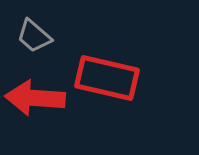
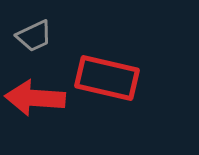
gray trapezoid: rotated 66 degrees counterclockwise
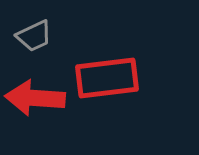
red rectangle: rotated 20 degrees counterclockwise
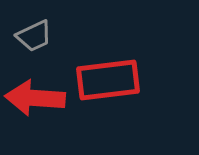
red rectangle: moved 1 px right, 2 px down
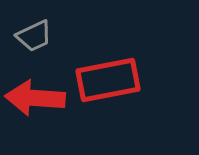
red rectangle: rotated 4 degrees counterclockwise
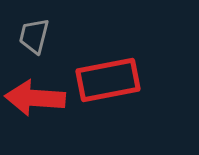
gray trapezoid: rotated 129 degrees clockwise
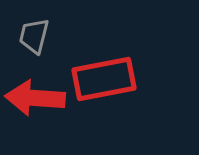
red rectangle: moved 4 px left, 1 px up
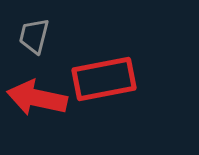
red arrow: moved 2 px right; rotated 8 degrees clockwise
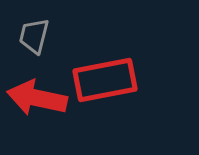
red rectangle: moved 1 px right, 1 px down
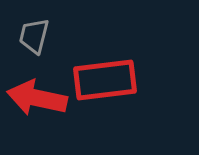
red rectangle: rotated 4 degrees clockwise
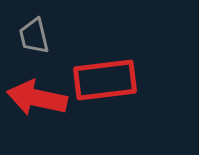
gray trapezoid: rotated 27 degrees counterclockwise
